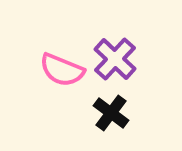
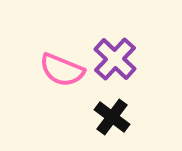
black cross: moved 1 px right, 4 px down
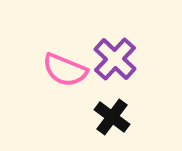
pink semicircle: moved 3 px right
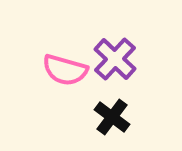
pink semicircle: rotated 6 degrees counterclockwise
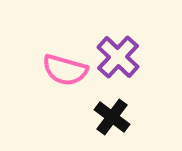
purple cross: moved 3 px right, 2 px up
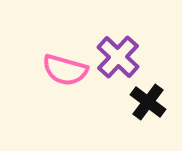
black cross: moved 36 px right, 15 px up
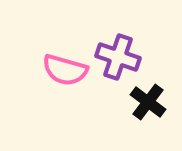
purple cross: rotated 24 degrees counterclockwise
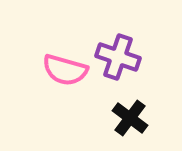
black cross: moved 18 px left, 16 px down
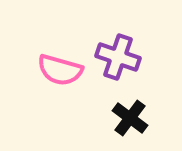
pink semicircle: moved 5 px left
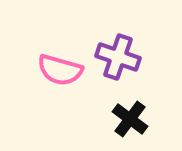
black cross: moved 1 px down
